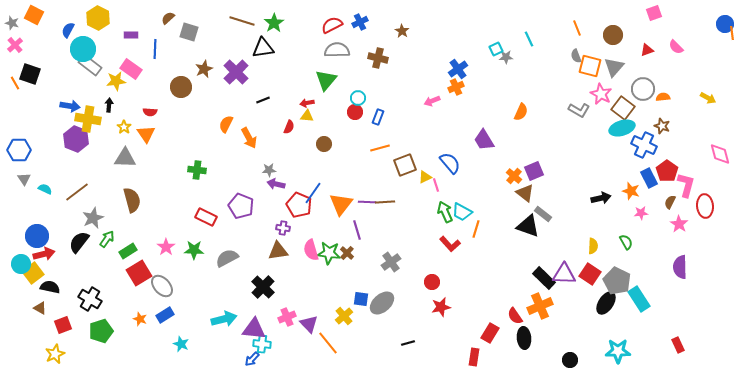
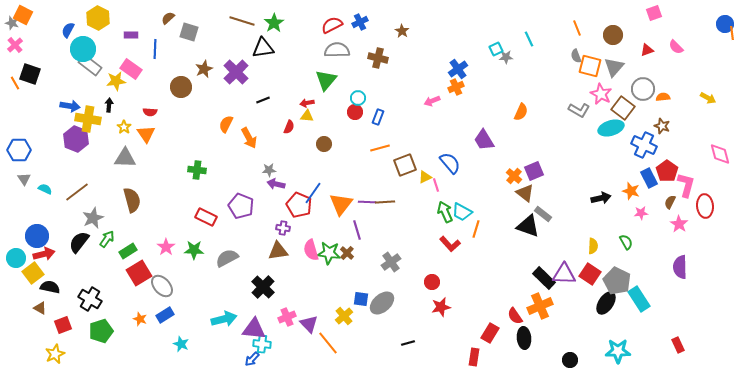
orange square at (34, 15): moved 11 px left
cyan ellipse at (622, 128): moved 11 px left
cyan circle at (21, 264): moved 5 px left, 6 px up
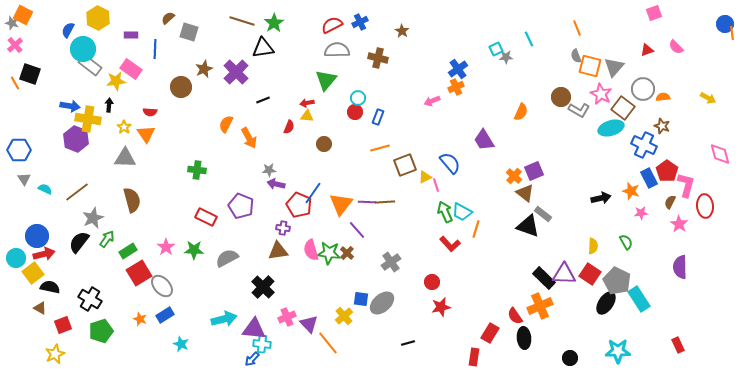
brown circle at (613, 35): moved 52 px left, 62 px down
purple line at (357, 230): rotated 24 degrees counterclockwise
black circle at (570, 360): moved 2 px up
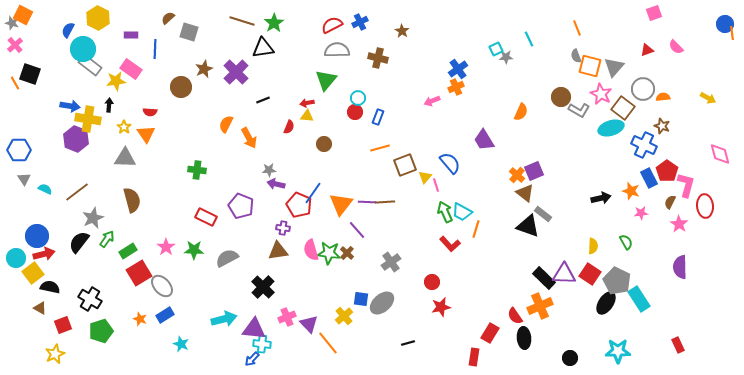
orange cross at (514, 176): moved 3 px right, 1 px up
yellow triangle at (425, 177): rotated 24 degrees counterclockwise
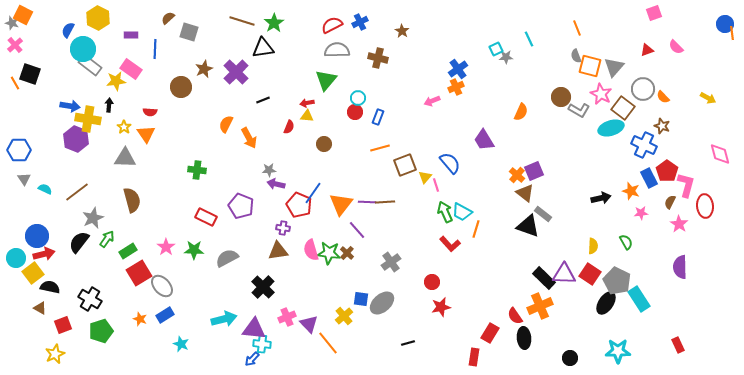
orange semicircle at (663, 97): rotated 128 degrees counterclockwise
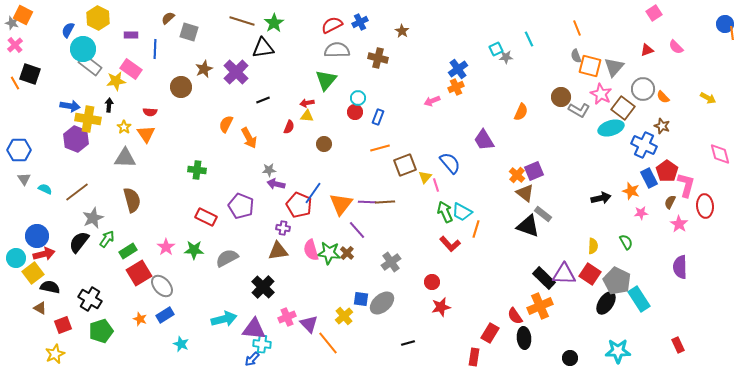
pink square at (654, 13): rotated 14 degrees counterclockwise
